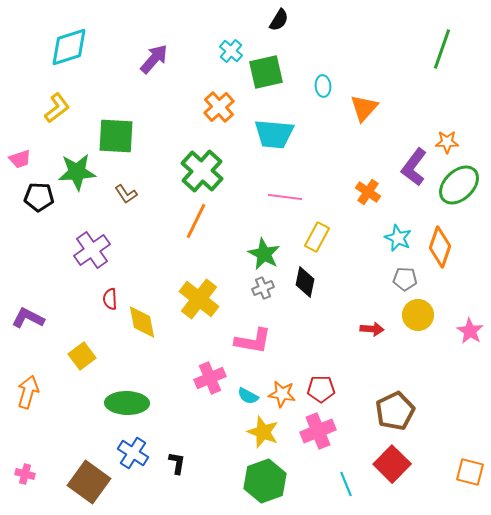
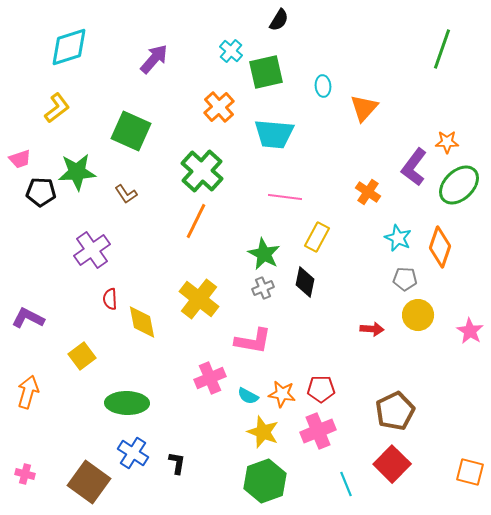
green square at (116, 136): moved 15 px right, 5 px up; rotated 21 degrees clockwise
black pentagon at (39, 197): moved 2 px right, 5 px up
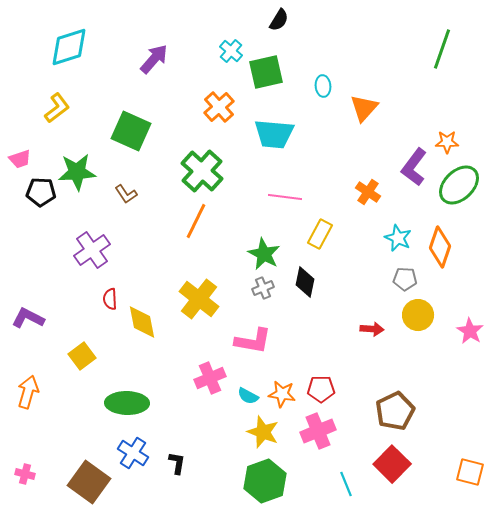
yellow rectangle at (317, 237): moved 3 px right, 3 px up
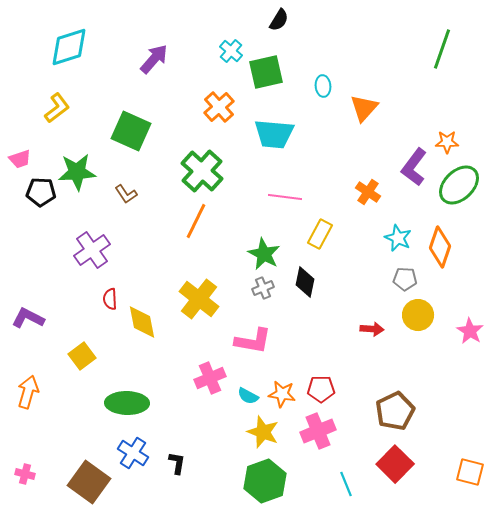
red square at (392, 464): moved 3 px right
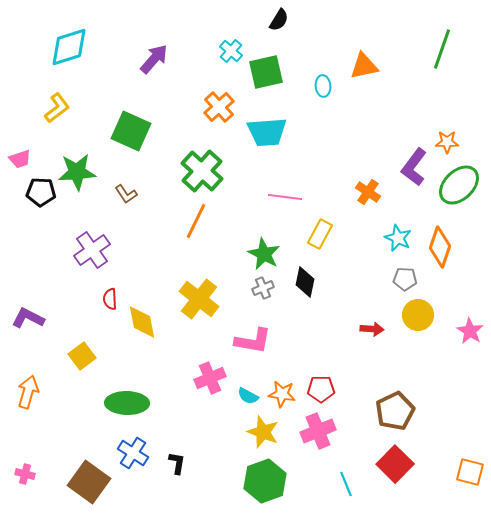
orange triangle at (364, 108): moved 42 px up; rotated 36 degrees clockwise
cyan trapezoid at (274, 134): moved 7 px left, 2 px up; rotated 9 degrees counterclockwise
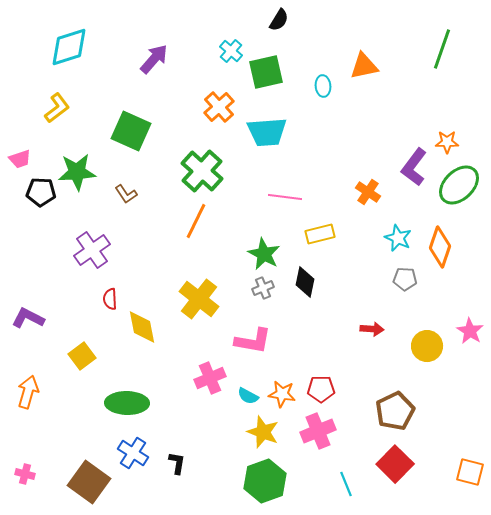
yellow rectangle at (320, 234): rotated 48 degrees clockwise
yellow circle at (418, 315): moved 9 px right, 31 px down
yellow diamond at (142, 322): moved 5 px down
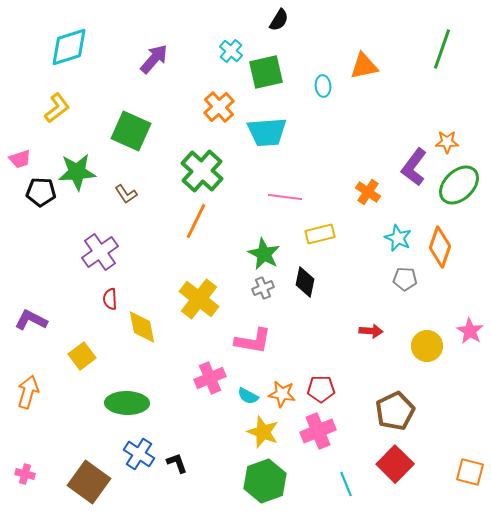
purple cross at (92, 250): moved 8 px right, 2 px down
purple L-shape at (28, 318): moved 3 px right, 2 px down
red arrow at (372, 329): moved 1 px left, 2 px down
blue cross at (133, 453): moved 6 px right, 1 px down
black L-shape at (177, 463): rotated 30 degrees counterclockwise
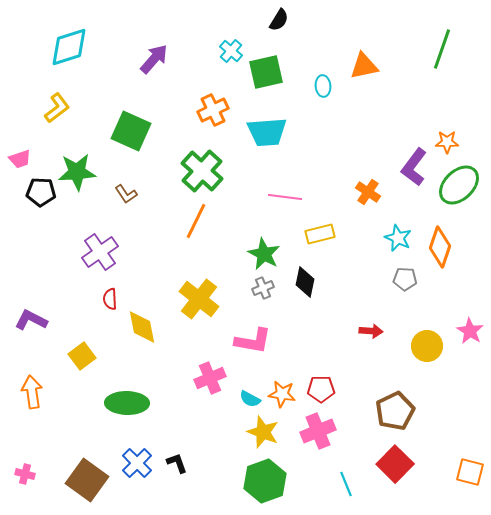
orange cross at (219, 107): moved 6 px left, 3 px down; rotated 16 degrees clockwise
orange arrow at (28, 392): moved 4 px right; rotated 24 degrees counterclockwise
cyan semicircle at (248, 396): moved 2 px right, 3 px down
blue cross at (139, 454): moved 2 px left, 9 px down; rotated 12 degrees clockwise
brown square at (89, 482): moved 2 px left, 2 px up
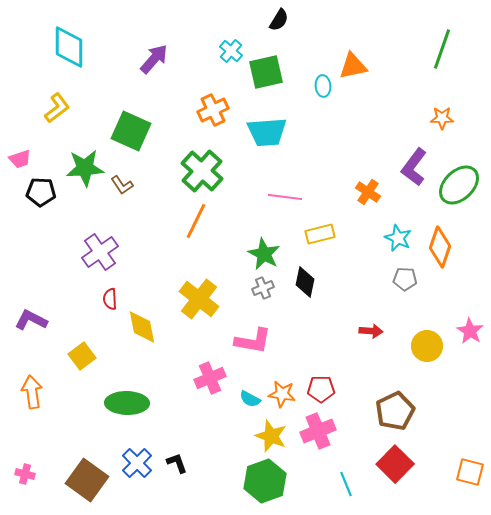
cyan diamond at (69, 47): rotated 72 degrees counterclockwise
orange triangle at (364, 66): moved 11 px left
orange star at (447, 142): moved 5 px left, 24 px up
green star at (77, 172): moved 8 px right, 4 px up
brown L-shape at (126, 194): moved 4 px left, 9 px up
yellow star at (263, 432): moved 8 px right, 4 px down
